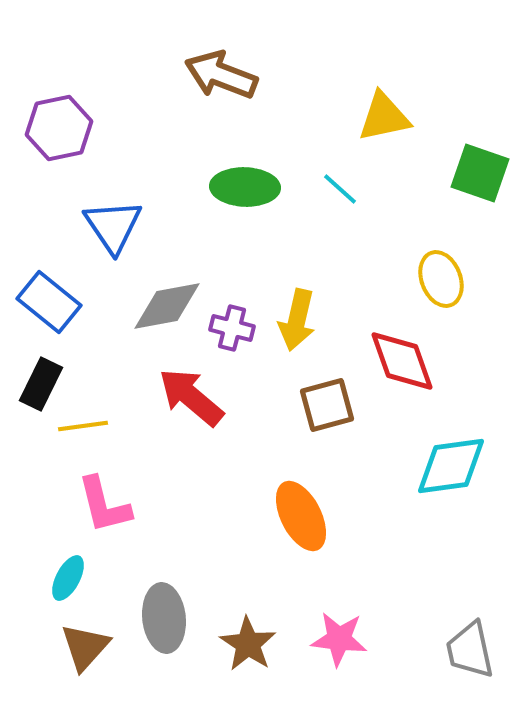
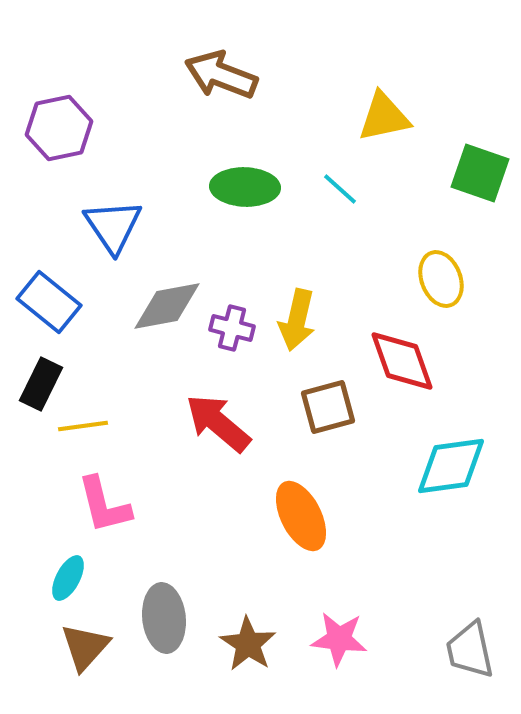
red arrow: moved 27 px right, 26 px down
brown square: moved 1 px right, 2 px down
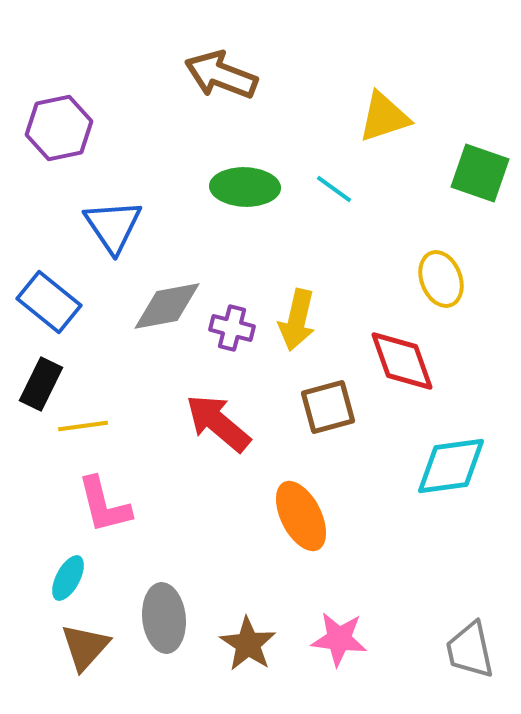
yellow triangle: rotated 6 degrees counterclockwise
cyan line: moved 6 px left; rotated 6 degrees counterclockwise
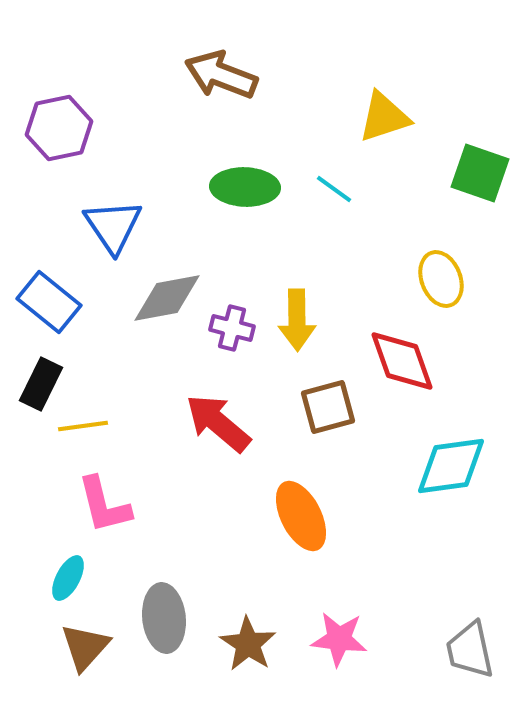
gray diamond: moved 8 px up
yellow arrow: rotated 14 degrees counterclockwise
